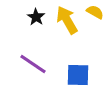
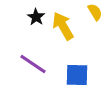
yellow semicircle: rotated 30 degrees clockwise
yellow arrow: moved 4 px left, 6 px down
blue square: moved 1 px left
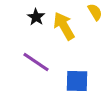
yellow arrow: moved 1 px right
purple line: moved 3 px right, 2 px up
blue square: moved 6 px down
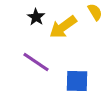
yellow arrow: moved 1 px left, 1 px down; rotated 96 degrees counterclockwise
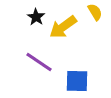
purple line: moved 3 px right
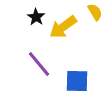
purple line: moved 2 px down; rotated 16 degrees clockwise
